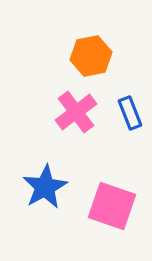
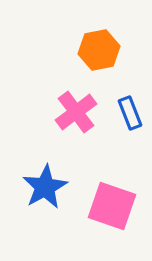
orange hexagon: moved 8 px right, 6 px up
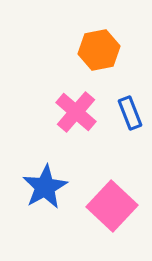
pink cross: rotated 12 degrees counterclockwise
pink square: rotated 24 degrees clockwise
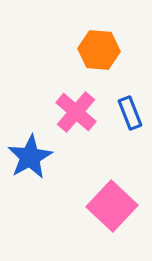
orange hexagon: rotated 15 degrees clockwise
blue star: moved 15 px left, 30 px up
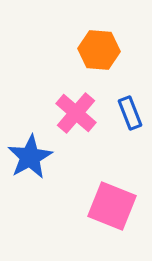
pink cross: moved 1 px down
pink square: rotated 21 degrees counterclockwise
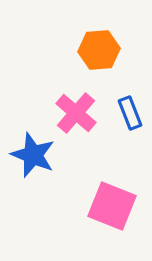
orange hexagon: rotated 9 degrees counterclockwise
blue star: moved 3 px right, 2 px up; rotated 21 degrees counterclockwise
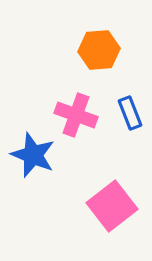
pink cross: moved 2 px down; rotated 21 degrees counterclockwise
pink square: rotated 30 degrees clockwise
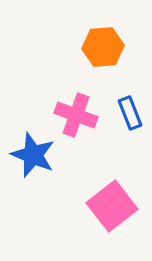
orange hexagon: moved 4 px right, 3 px up
